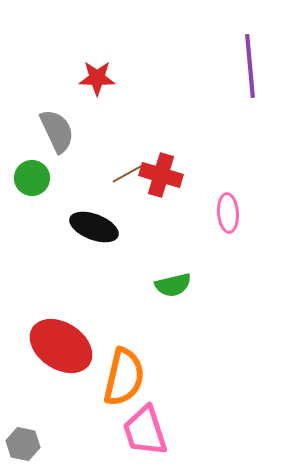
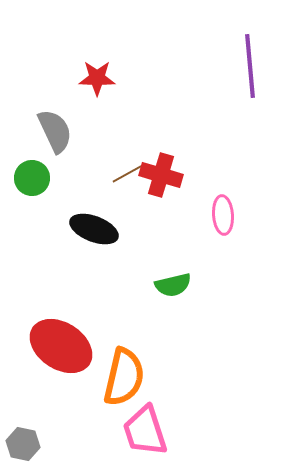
gray semicircle: moved 2 px left
pink ellipse: moved 5 px left, 2 px down
black ellipse: moved 2 px down
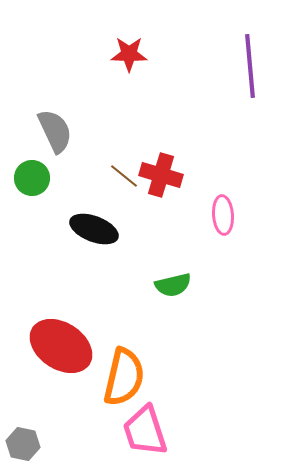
red star: moved 32 px right, 24 px up
brown line: moved 3 px left, 2 px down; rotated 68 degrees clockwise
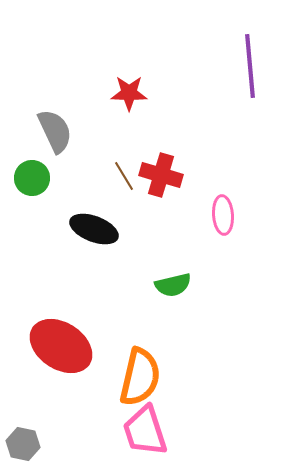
red star: moved 39 px down
brown line: rotated 20 degrees clockwise
orange semicircle: moved 16 px right
